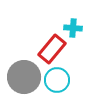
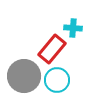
gray circle: moved 1 px up
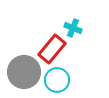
cyan cross: rotated 18 degrees clockwise
gray circle: moved 4 px up
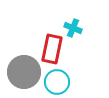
red rectangle: rotated 28 degrees counterclockwise
cyan circle: moved 2 px down
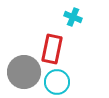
cyan cross: moved 11 px up
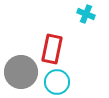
cyan cross: moved 13 px right, 3 px up
gray circle: moved 3 px left
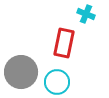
red rectangle: moved 12 px right, 6 px up
